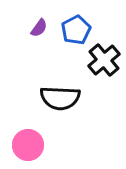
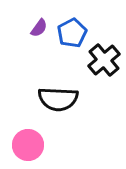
blue pentagon: moved 4 px left, 3 px down
black semicircle: moved 2 px left, 1 px down
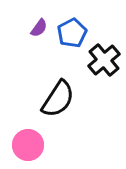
black semicircle: rotated 60 degrees counterclockwise
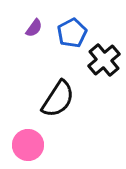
purple semicircle: moved 5 px left
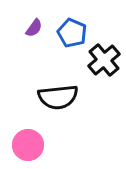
blue pentagon: rotated 20 degrees counterclockwise
black semicircle: moved 2 px up; rotated 51 degrees clockwise
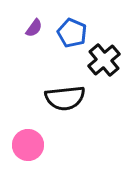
black semicircle: moved 7 px right, 1 px down
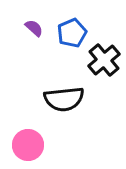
purple semicircle: rotated 84 degrees counterclockwise
blue pentagon: rotated 24 degrees clockwise
black semicircle: moved 1 px left, 1 px down
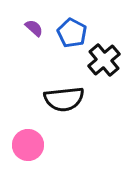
blue pentagon: rotated 20 degrees counterclockwise
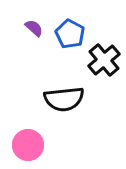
blue pentagon: moved 2 px left, 1 px down
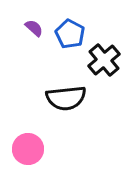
black semicircle: moved 2 px right, 1 px up
pink circle: moved 4 px down
